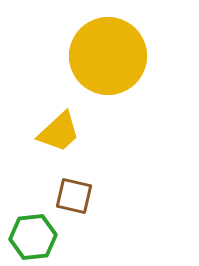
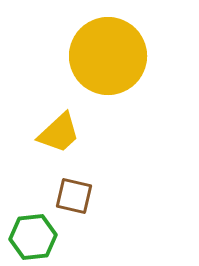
yellow trapezoid: moved 1 px down
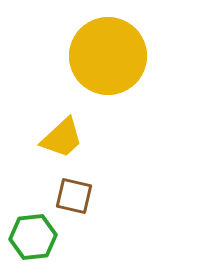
yellow trapezoid: moved 3 px right, 5 px down
